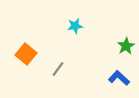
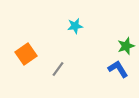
green star: rotated 12 degrees clockwise
orange square: rotated 15 degrees clockwise
blue L-shape: moved 1 px left, 9 px up; rotated 15 degrees clockwise
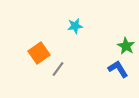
green star: rotated 24 degrees counterclockwise
orange square: moved 13 px right, 1 px up
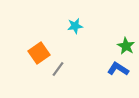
blue L-shape: rotated 25 degrees counterclockwise
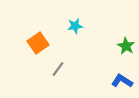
orange square: moved 1 px left, 10 px up
blue L-shape: moved 4 px right, 12 px down
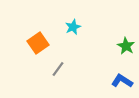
cyan star: moved 2 px left, 1 px down; rotated 14 degrees counterclockwise
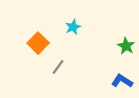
orange square: rotated 10 degrees counterclockwise
gray line: moved 2 px up
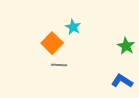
cyan star: rotated 21 degrees counterclockwise
orange square: moved 14 px right
gray line: moved 1 px right, 2 px up; rotated 56 degrees clockwise
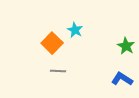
cyan star: moved 2 px right, 3 px down
gray line: moved 1 px left, 6 px down
blue L-shape: moved 2 px up
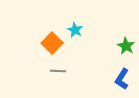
blue L-shape: rotated 90 degrees counterclockwise
